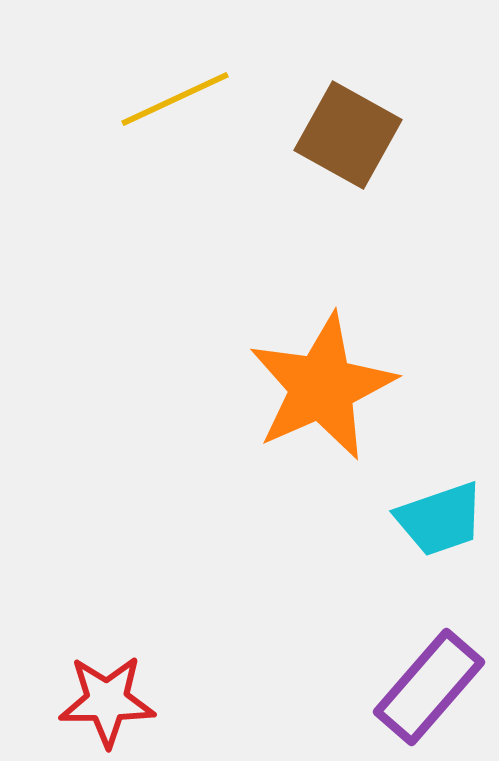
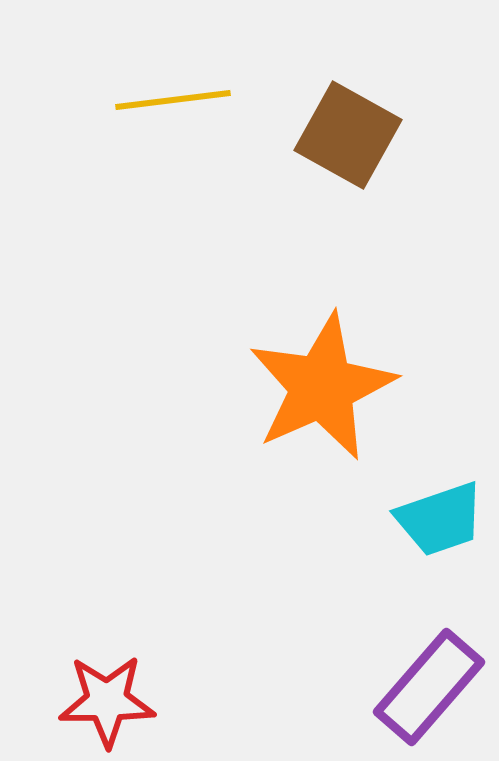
yellow line: moved 2 px left, 1 px down; rotated 18 degrees clockwise
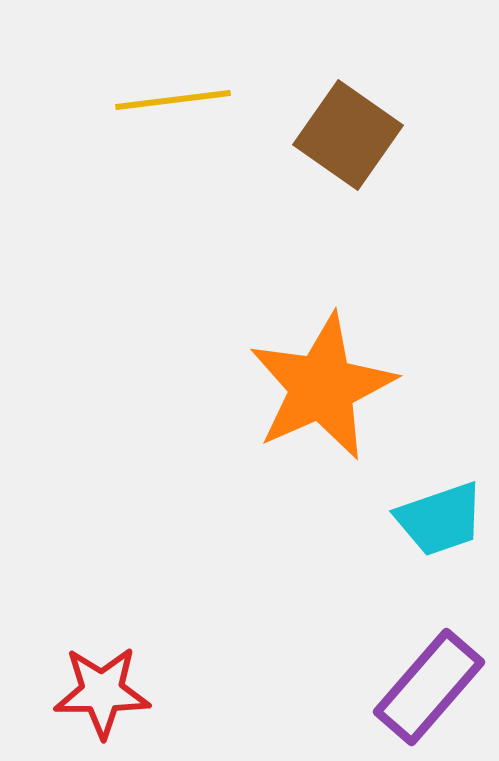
brown square: rotated 6 degrees clockwise
red star: moved 5 px left, 9 px up
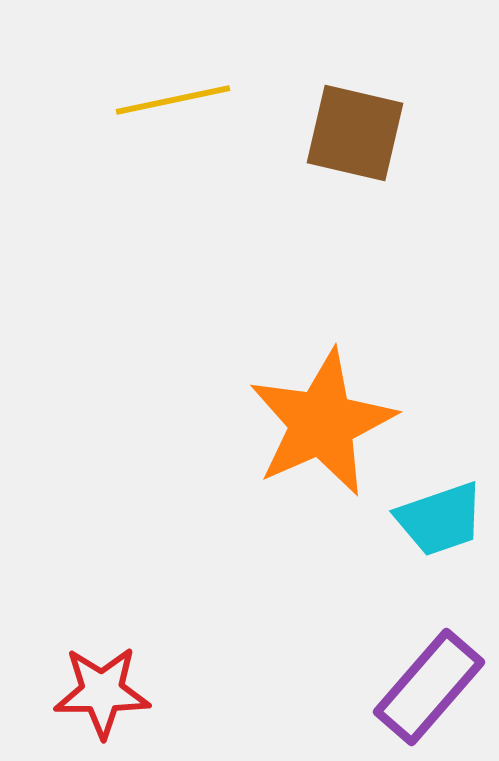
yellow line: rotated 5 degrees counterclockwise
brown square: moved 7 px right, 2 px up; rotated 22 degrees counterclockwise
orange star: moved 36 px down
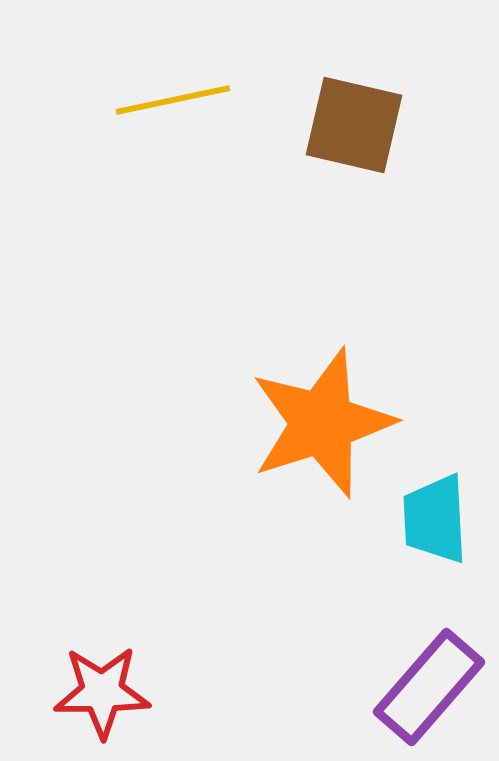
brown square: moved 1 px left, 8 px up
orange star: rotated 6 degrees clockwise
cyan trapezoid: moved 5 px left; rotated 106 degrees clockwise
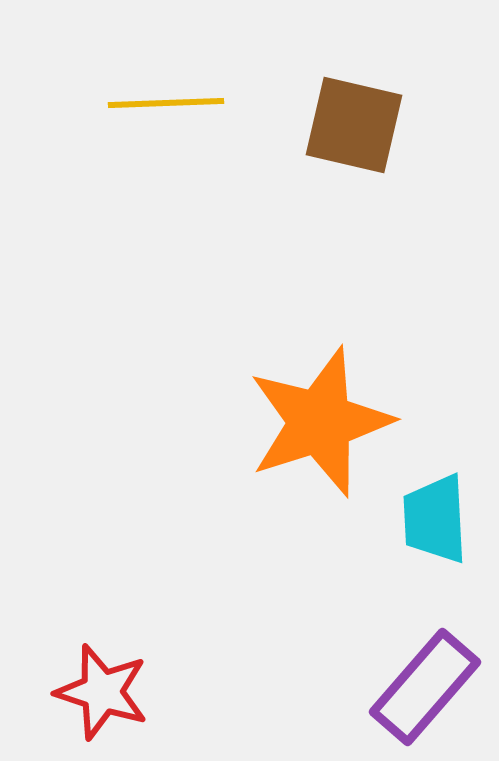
yellow line: moved 7 px left, 3 px down; rotated 10 degrees clockwise
orange star: moved 2 px left, 1 px up
purple rectangle: moved 4 px left
red star: rotated 18 degrees clockwise
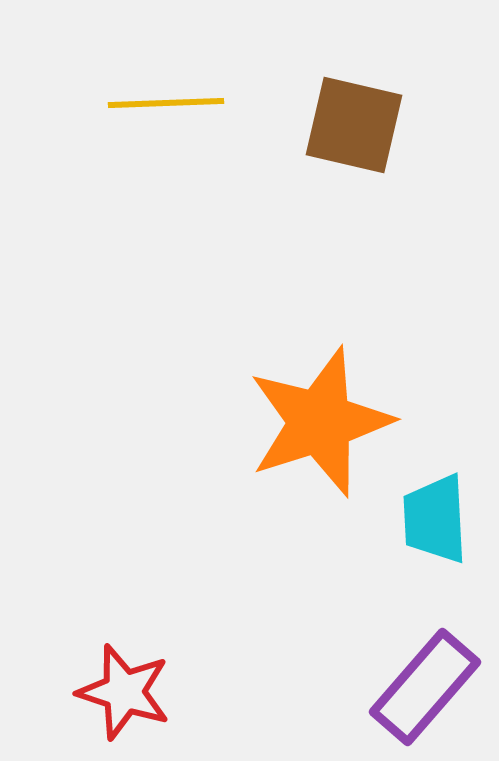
red star: moved 22 px right
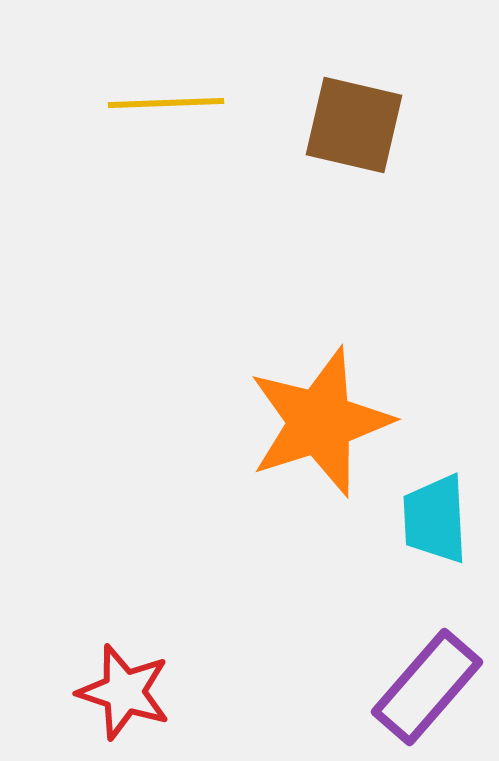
purple rectangle: moved 2 px right
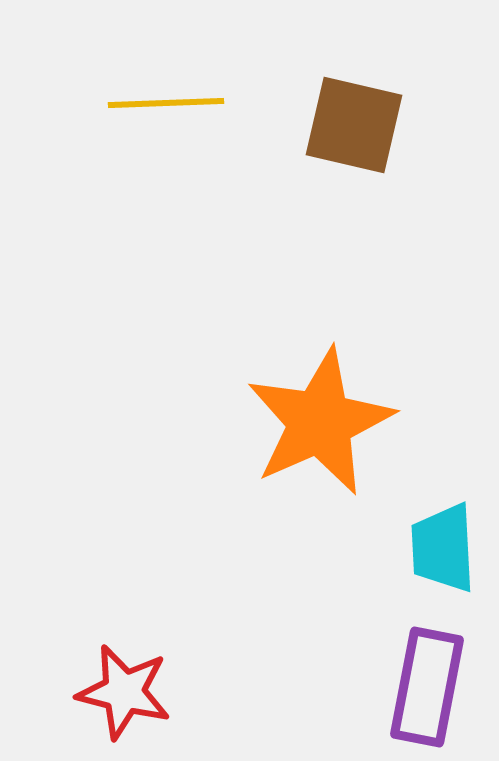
orange star: rotated 6 degrees counterclockwise
cyan trapezoid: moved 8 px right, 29 px down
purple rectangle: rotated 30 degrees counterclockwise
red star: rotated 4 degrees counterclockwise
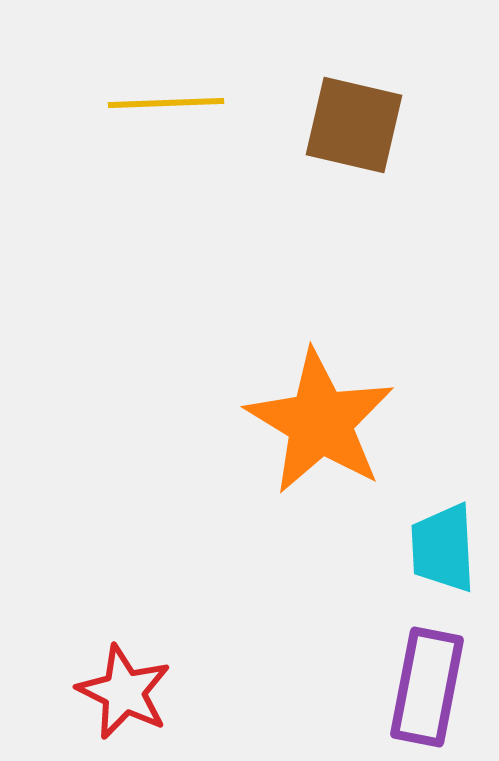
orange star: rotated 17 degrees counterclockwise
red star: rotated 12 degrees clockwise
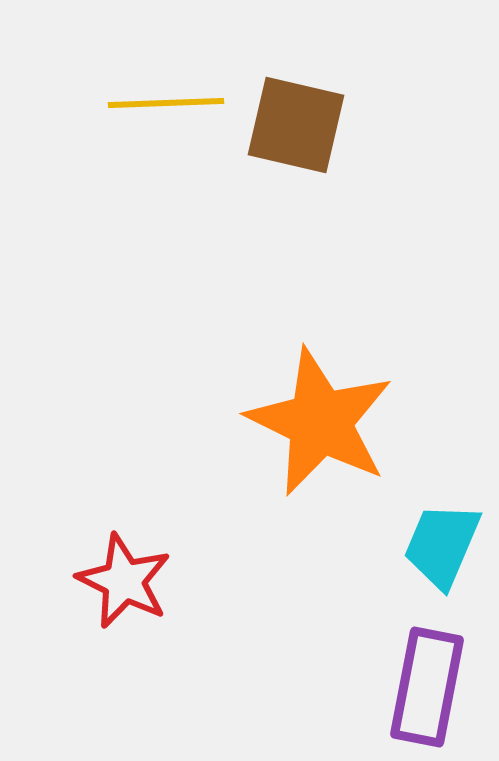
brown square: moved 58 px left
orange star: rotated 5 degrees counterclockwise
cyan trapezoid: moved 1 px left, 3 px up; rotated 26 degrees clockwise
red star: moved 111 px up
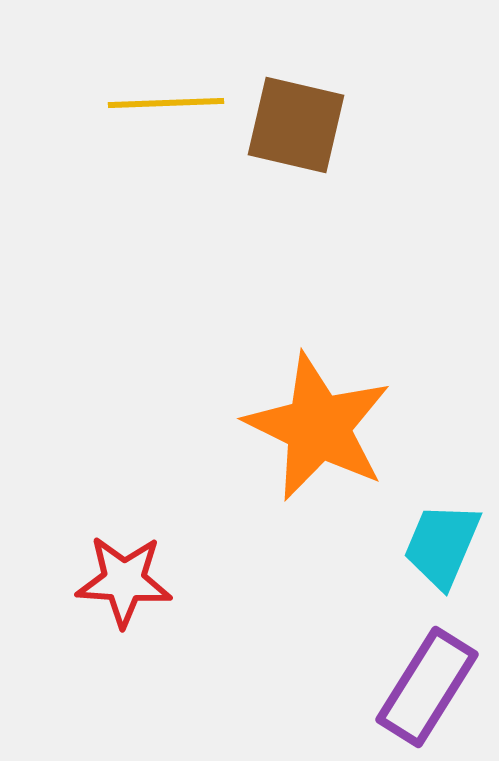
orange star: moved 2 px left, 5 px down
red star: rotated 22 degrees counterclockwise
purple rectangle: rotated 21 degrees clockwise
